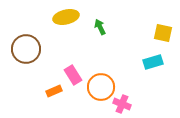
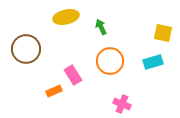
green arrow: moved 1 px right
orange circle: moved 9 px right, 26 px up
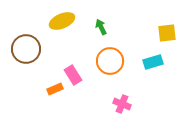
yellow ellipse: moved 4 px left, 4 px down; rotated 10 degrees counterclockwise
yellow square: moved 4 px right; rotated 18 degrees counterclockwise
orange rectangle: moved 1 px right, 2 px up
